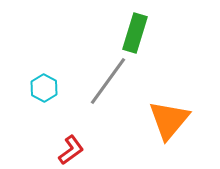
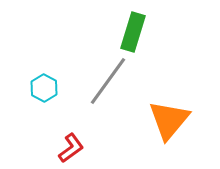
green rectangle: moved 2 px left, 1 px up
red L-shape: moved 2 px up
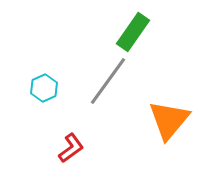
green rectangle: rotated 18 degrees clockwise
cyan hexagon: rotated 8 degrees clockwise
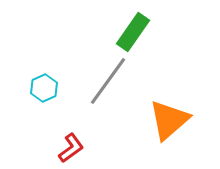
orange triangle: rotated 9 degrees clockwise
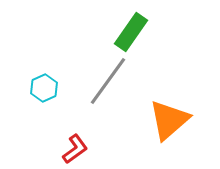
green rectangle: moved 2 px left
red L-shape: moved 4 px right, 1 px down
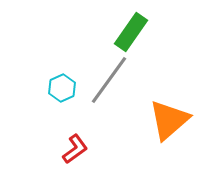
gray line: moved 1 px right, 1 px up
cyan hexagon: moved 18 px right
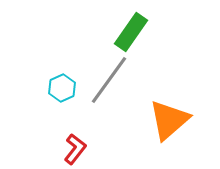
red L-shape: rotated 16 degrees counterclockwise
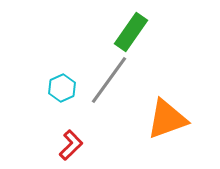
orange triangle: moved 2 px left, 1 px up; rotated 21 degrees clockwise
red L-shape: moved 4 px left, 4 px up; rotated 8 degrees clockwise
